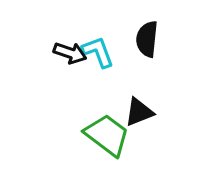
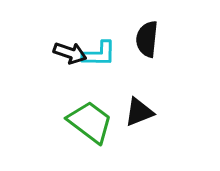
cyan L-shape: moved 1 px right, 2 px down; rotated 111 degrees clockwise
green trapezoid: moved 17 px left, 13 px up
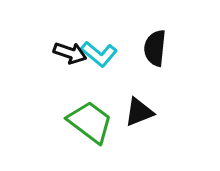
black semicircle: moved 8 px right, 9 px down
cyan L-shape: rotated 39 degrees clockwise
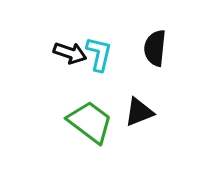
cyan L-shape: rotated 117 degrees counterclockwise
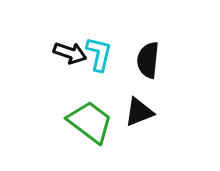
black semicircle: moved 7 px left, 12 px down
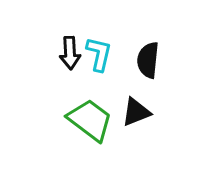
black arrow: rotated 68 degrees clockwise
black triangle: moved 3 px left
green trapezoid: moved 2 px up
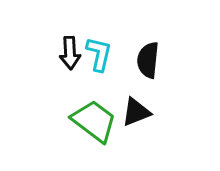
green trapezoid: moved 4 px right, 1 px down
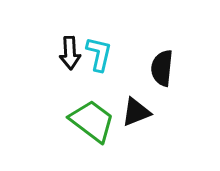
black semicircle: moved 14 px right, 8 px down
green trapezoid: moved 2 px left
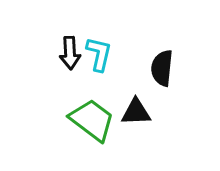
black triangle: rotated 20 degrees clockwise
green trapezoid: moved 1 px up
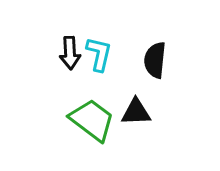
black semicircle: moved 7 px left, 8 px up
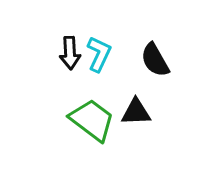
cyan L-shape: rotated 12 degrees clockwise
black semicircle: rotated 36 degrees counterclockwise
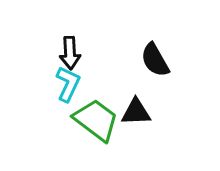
cyan L-shape: moved 31 px left, 30 px down
green trapezoid: moved 4 px right
